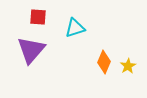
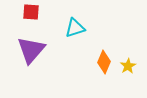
red square: moved 7 px left, 5 px up
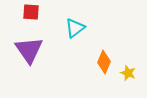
cyan triangle: rotated 20 degrees counterclockwise
purple triangle: moved 2 px left; rotated 16 degrees counterclockwise
yellow star: moved 7 px down; rotated 21 degrees counterclockwise
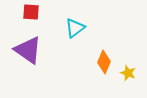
purple triangle: moved 1 px left; rotated 20 degrees counterclockwise
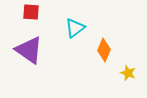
purple triangle: moved 1 px right
orange diamond: moved 12 px up
